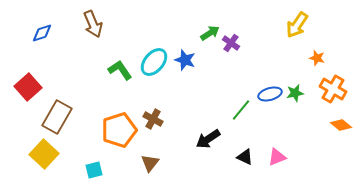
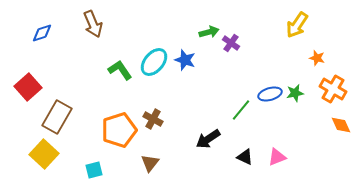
green arrow: moved 1 px left, 1 px up; rotated 18 degrees clockwise
orange diamond: rotated 25 degrees clockwise
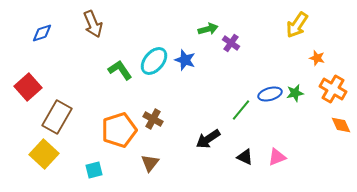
green arrow: moved 1 px left, 3 px up
cyan ellipse: moved 1 px up
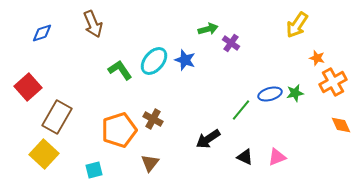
orange cross: moved 7 px up; rotated 32 degrees clockwise
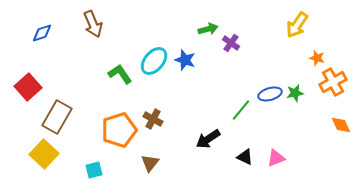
green L-shape: moved 4 px down
pink triangle: moved 1 px left, 1 px down
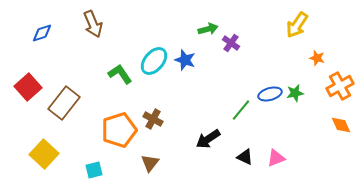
orange cross: moved 7 px right, 4 px down
brown rectangle: moved 7 px right, 14 px up; rotated 8 degrees clockwise
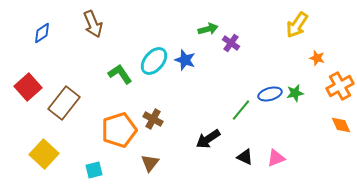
blue diamond: rotated 15 degrees counterclockwise
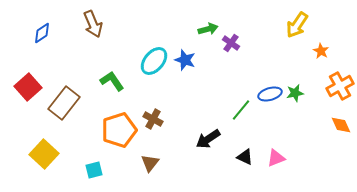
orange star: moved 4 px right, 7 px up; rotated 14 degrees clockwise
green L-shape: moved 8 px left, 7 px down
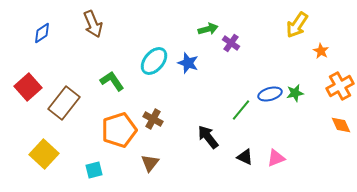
blue star: moved 3 px right, 3 px down
black arrow: moved 2 px up; rotated 85 degrees clockwise
